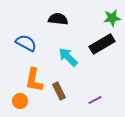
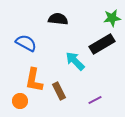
cyan arrow: moved 7 px right, 4 px down
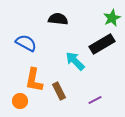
green star: rotated 18 degrees counterclockwise
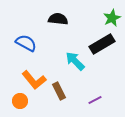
orange L-shape: rotated 50 degrees counterclockwise
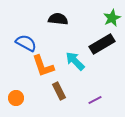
orange L-shape: moved 9 px right, 14 px up; rotated 20 degrees clockwise
orange circle: moved 4 px left, 3 px up
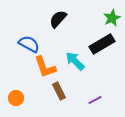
black semicircle: rotated 54 degrees counterclockwise
blue semicircle: moved 3 px right, 1 px down
orange L-shape: moved 2 px right, 1 px down
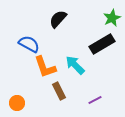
cyan arrow: moved 4 px down
orange circle: moved 1 px right, 5 px down
